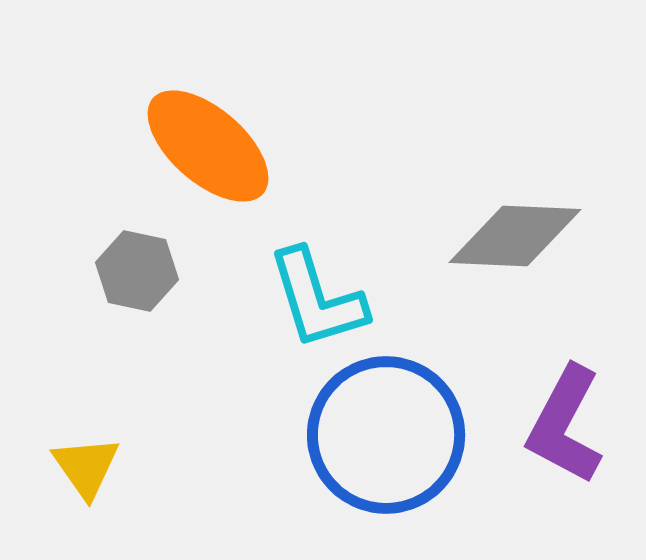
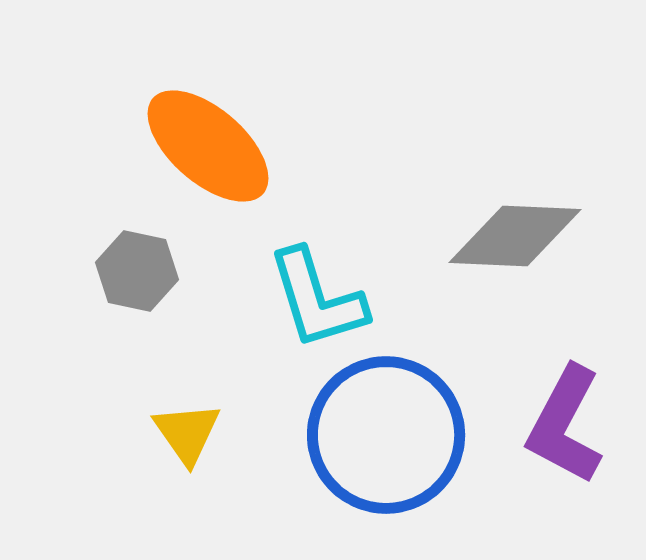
yellow triangle: moved 101 px right, 34 px up
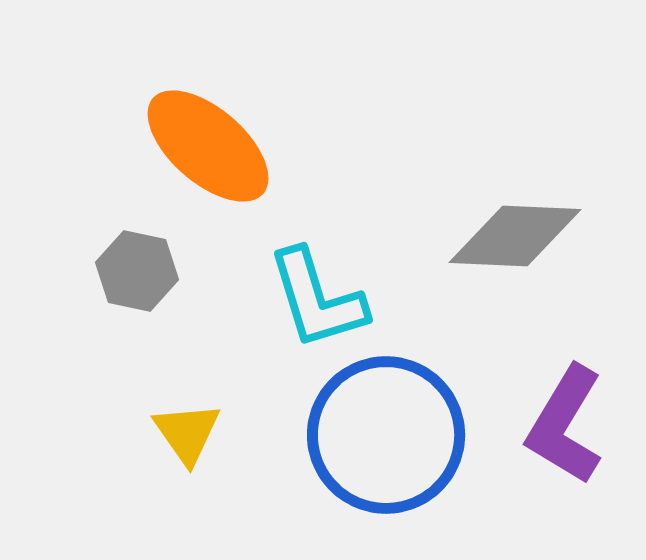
purple L-shape: rotated 3 degrees clockwise
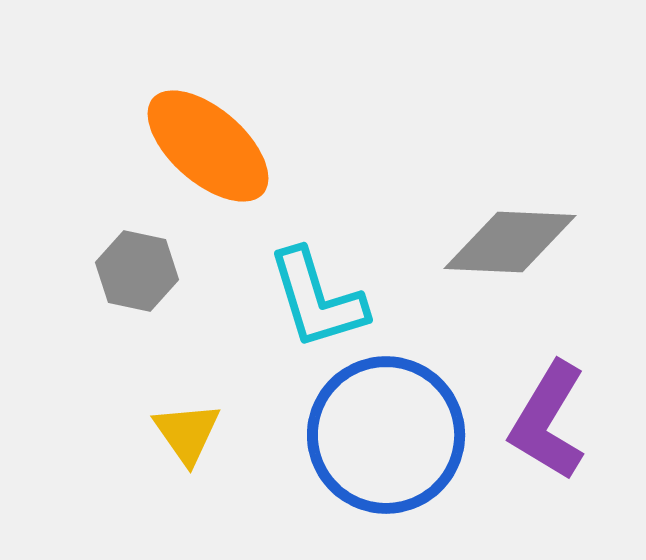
gray diamond: moved 5 px left, 6 px down
purple L-shape: moved 17 px left, 4 px up
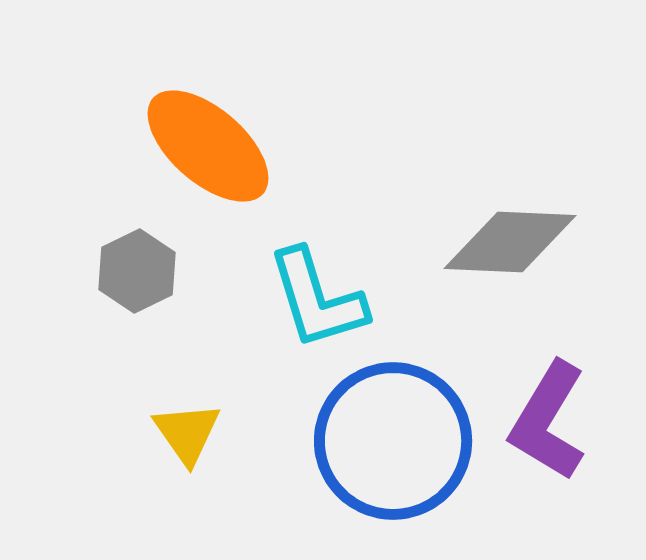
gray hexagon: rotated 22 degrees clockwise
blue circle: moved 7 px right, 6 px down
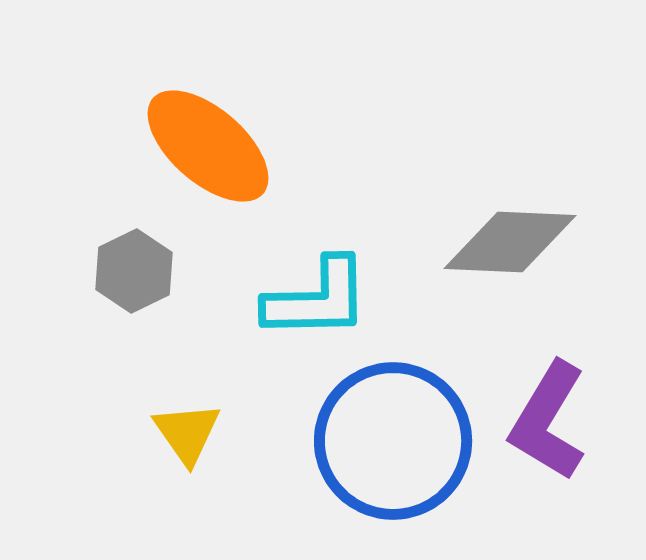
gray hexagon: moved 3 px left
cyan L-shape: rotated 74 degrees counterclockwise
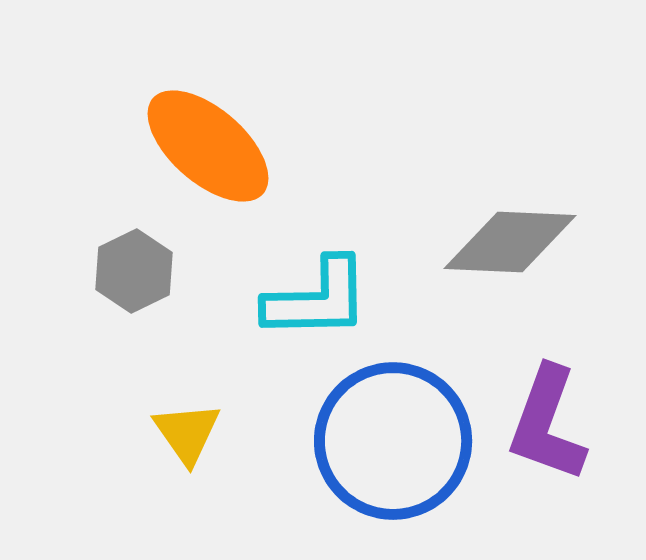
purple L-shape: moved 1 px left, 3 px down; rotated 11 degrees counterclockwise
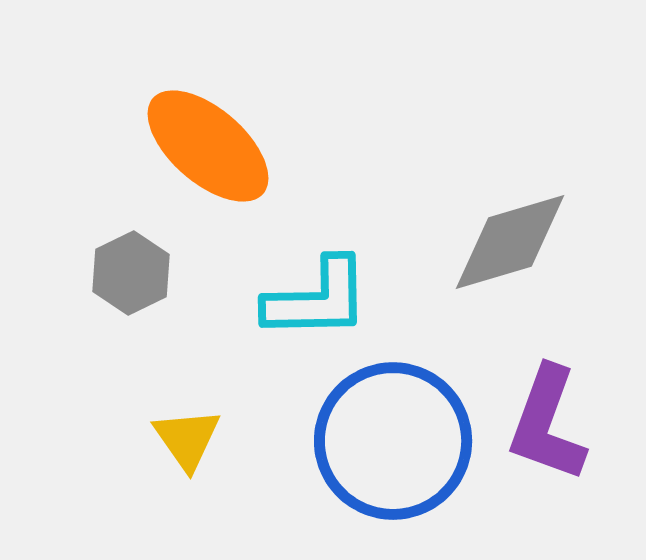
gray diamond: rotated 19 degrees counterclockwise
gray hexagon: moved 3 px left, 2 px down
yellow triangle: moved 6 px down
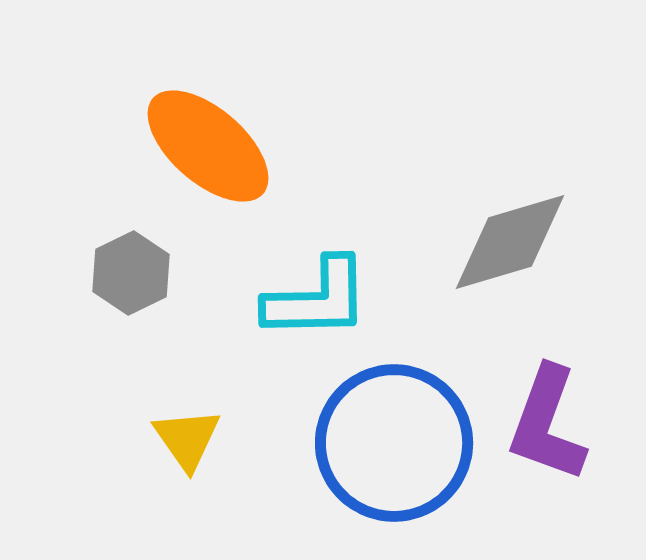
blue circle: moved 1 px right, 2 px down
